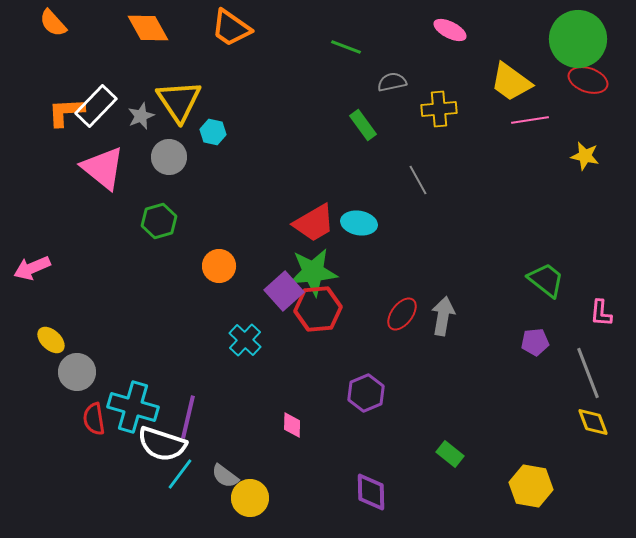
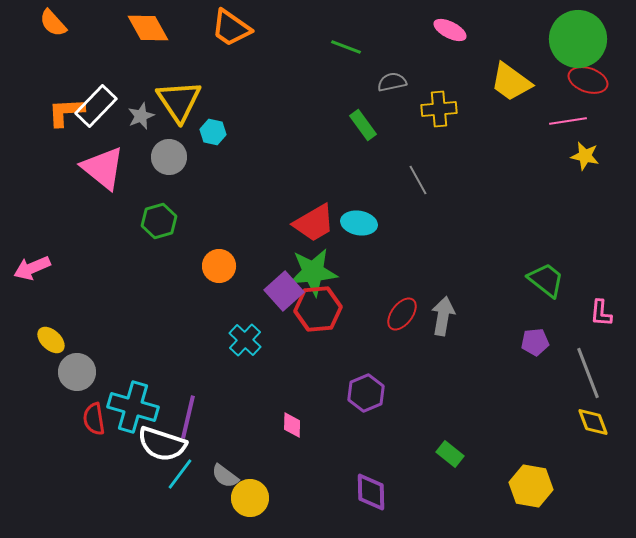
pink line at (530, 120): moved 38 px right, 1 px down
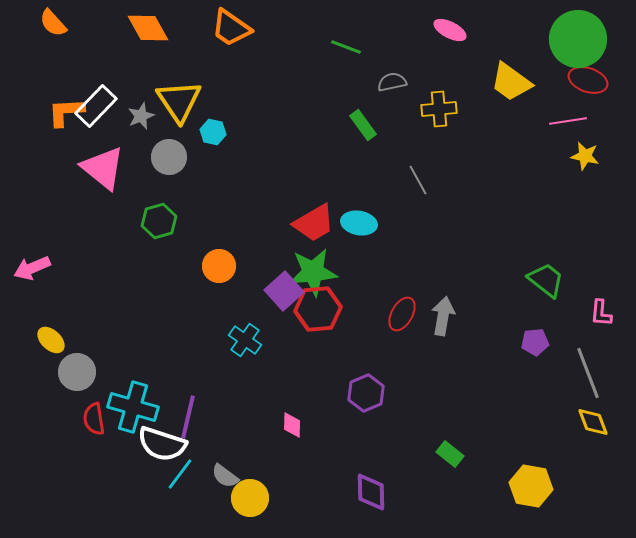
red ellipse at (402, 314): rotated 8 degrees counterclockwise
cyan cross at (245, 340): rotated 8 degrees counterclockwise
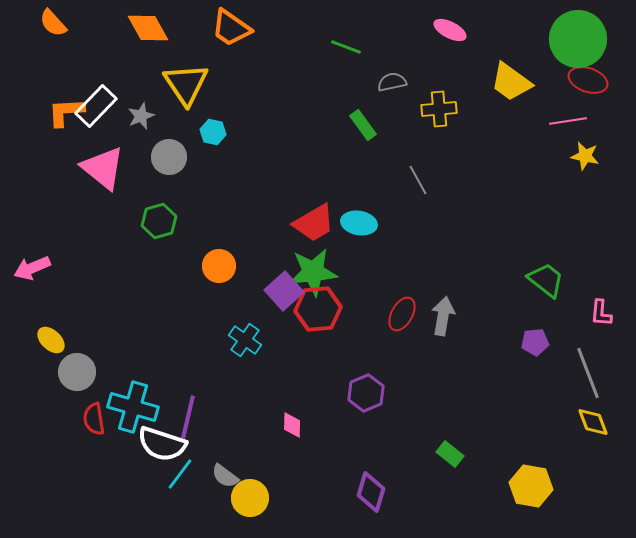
yellow triangle at (179, 101): moved 7 px right, 17 px up
purple diamond at (371, 492): rotated 18 degrees clockwise
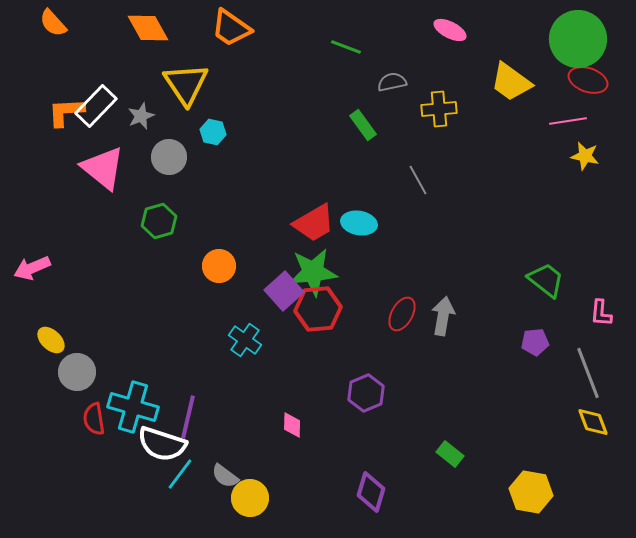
yellow hexagon at (531, 486): moved 6 px down
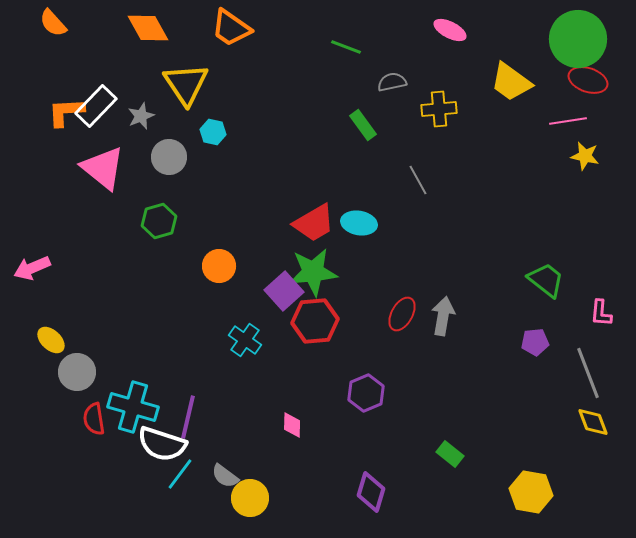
red hexagon at (318, 309): moved 3 px left, 12 px down
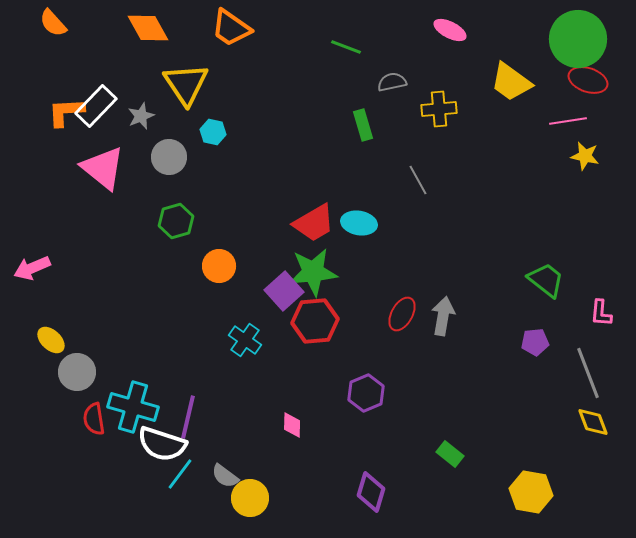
green rectangle at (363, 125): rotated 20 degrees clockwise
green hexagon at (159, 221): moved 17 px right
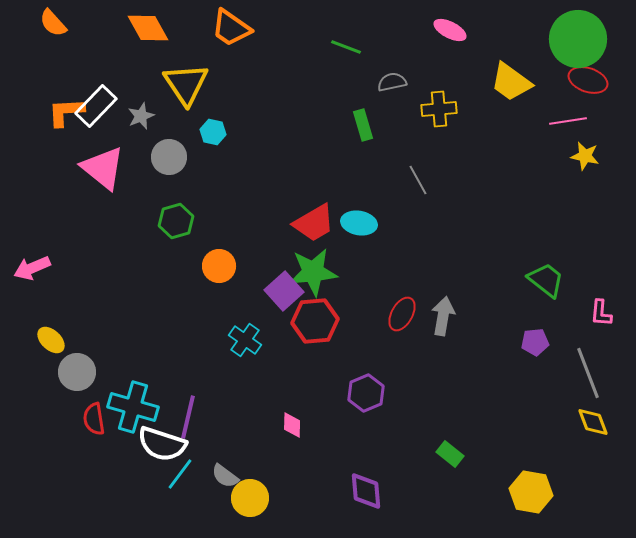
purple diamond at (371, 492): moved 5 px left, 1 px up; rotated 21 degrees counterclockwise
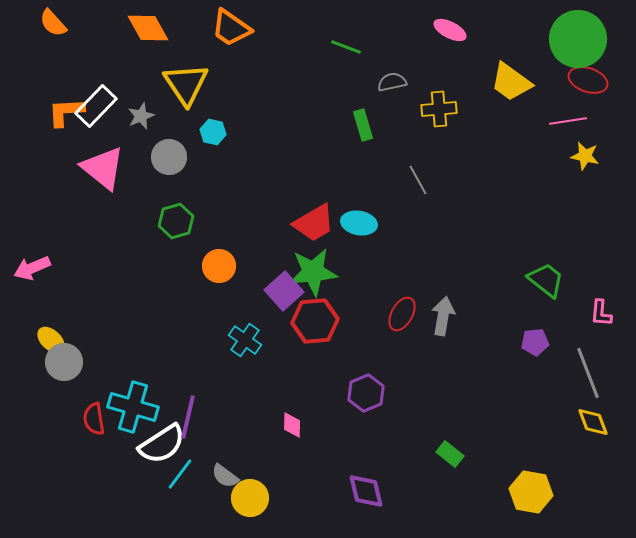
gray circle at (77, 372): moved 13 px left, 10 px up
white semicircle at (162, 444): rotated 51 degrees counterclockwise
purple diamond at (366, 491): rotated 9 degrees counterclockwise
